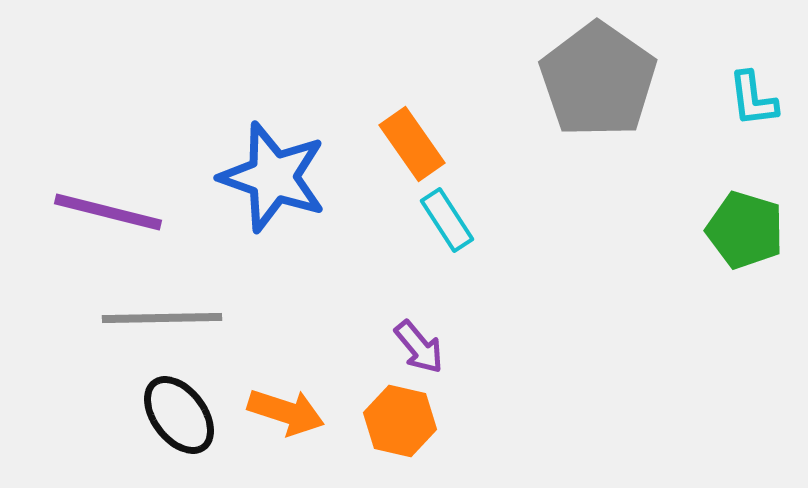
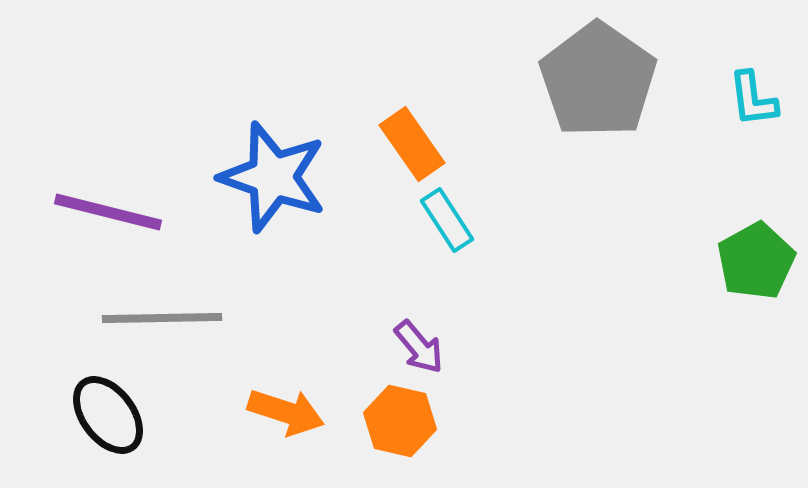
green pentagon: moved 11 px right, 31 px down; rotated 26 degrees clockwise
black ellipse: moved 71 px left
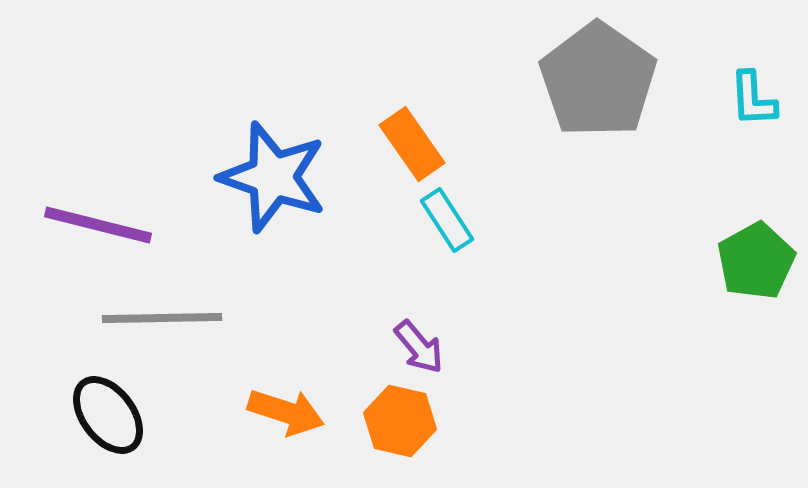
cyan L-shape: rotated 4 degrees clockwise
purple line: moved 10 px left, 13 px down
